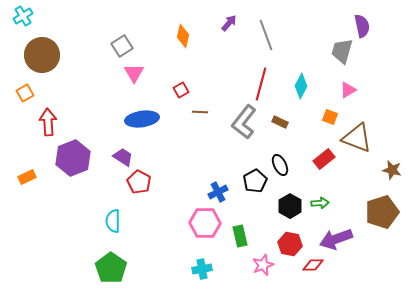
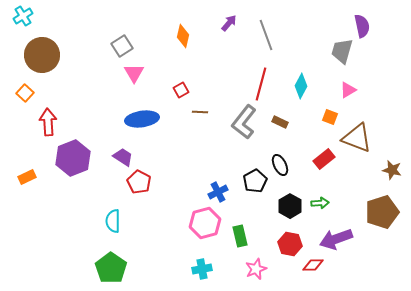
orange square at (25, 93): rotated 18 degrees counterclockwise
pink hexagon at (205, 223): rotated 16 degrees counterclockwise
pink star at (263, 265): moved 7 px left, 4 px down
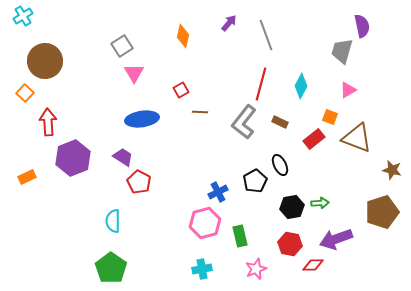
brown circle at (42, 55): moved 3 px right, 6 px down
red rectangle at (324, 159): moved 10 px left, 20 px up
black hexagon at (290, 206): moved 2 px right, 1 px down; rotated 20 degrees clockwise
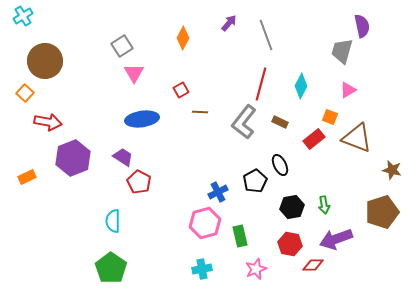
orange diamond at (183, 36): moved 2 px down; rotated 15 degrees clockwise
red arrow at (48, 122): rotated 104 degrees clockwise
green arrow at (320, 203): moved 4 px right, 2 px down; rotated 84 degrees clockwise
